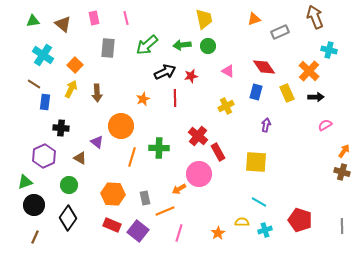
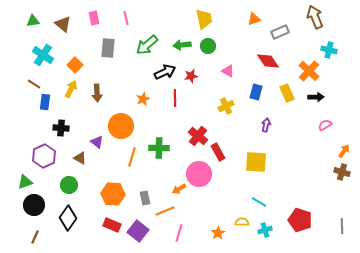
red diamond at (264, 67): moved 4 px right, 6 px up
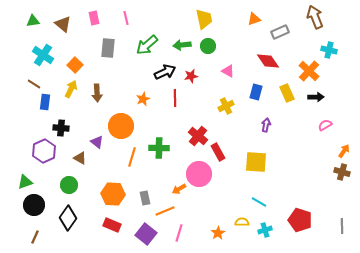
purple hexagon at (44, 156): moved 5 px up
purple square at (138, 231): moved 8 px right, 3 px down
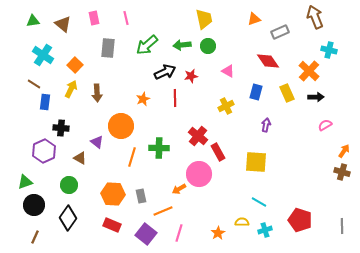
gray rectangle at (145, 198): moved 4 px left, 2 px up
orange line at (165, 211): moved 2 px left
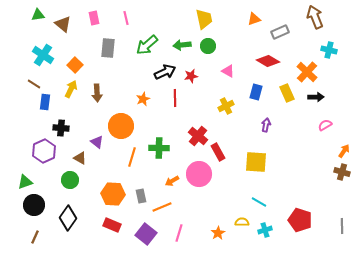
green triangle at (33, 21): moved 5 px right, 6 px up
red diamond at (268, 61): rotated 25 degrees counterclockwise
orange cross at (309, 71): moved 2 px left, 1 px down
green circle at (69, 185): moved 1 px right, 5 px up
orange arrow at (179, 189): moved 7 px left, 8 px up
orange line at (163, 211): moved 1 px left, 4 px up
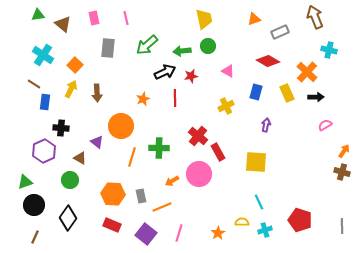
green arrow at (182, 45): moved 6 px down
cyan line at (259, 202): rotated 35 degrees clockwise
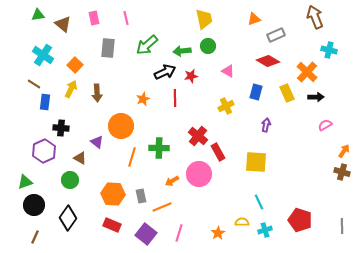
gray rectangle at (280, 32): moved 4 px left, 3 px down
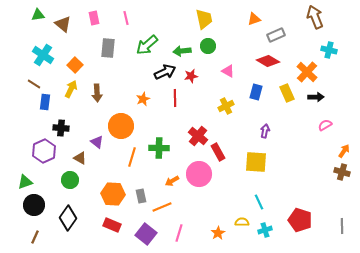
purple arrow at (266, 125): moved 1 px left, 6 px down
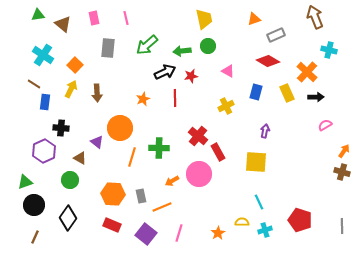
orange circle at (121, 126): moved 1 px left, 2 px down
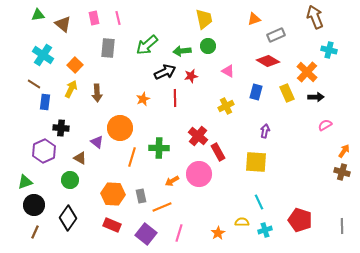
pink line at (126, 18): moved 8 px left
brown line at (35, 237): moved 5 px up
